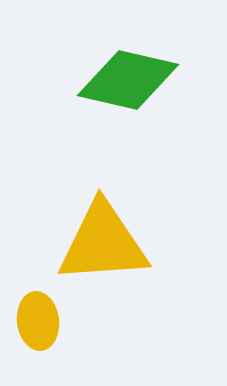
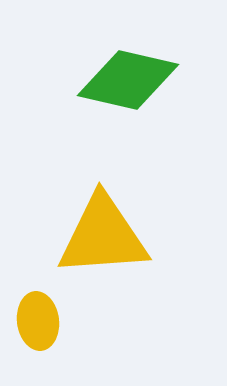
yellow triangle: moved 7 px up
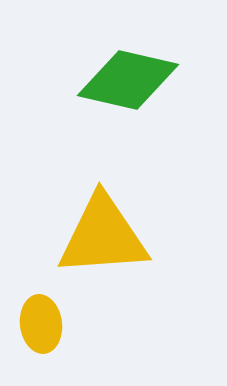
yellow ellipse: moved 3 px right, 3 px down
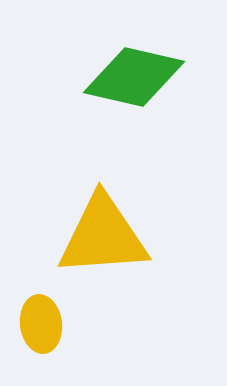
green diamond: moved 6 px right, 3 px up
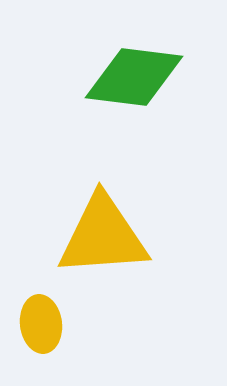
green diamond: rotated 6 degrees counterclockwise
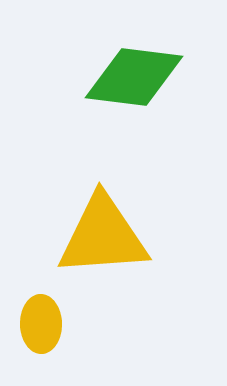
yellow ellipse: rotated 6 degrees clockwise
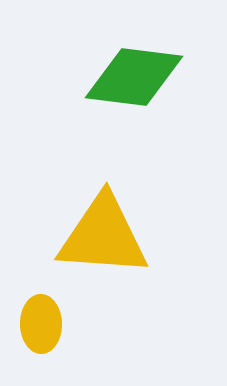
yellow triangle: rotated 8 degrees clockwise
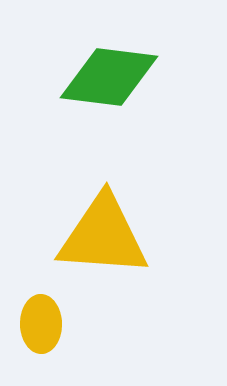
green diamond: moved 25 px left
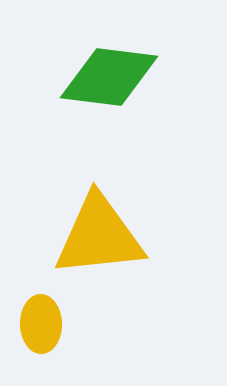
yellow triangle: moved 4 px left; rotated 10 degrees counterclockwise
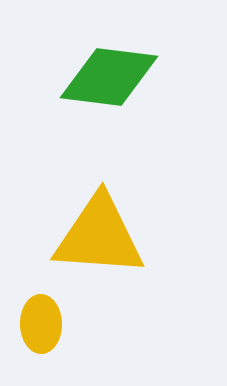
yellow triangle: rotated 10 degrees clockwise
